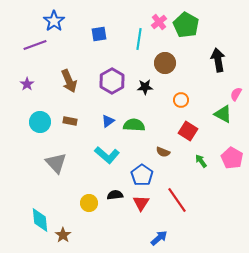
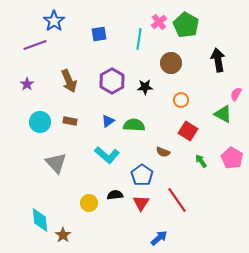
brown circle: moved 6 px right
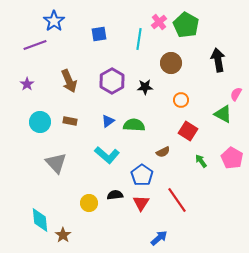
brown semicircle: rotated 48 degrees counterclockwise
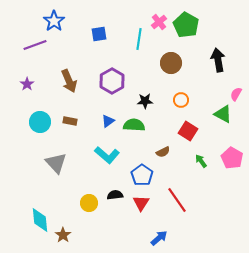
black star: moved 14 px down
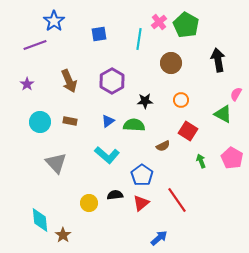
brown semicircle: moved 6 px up
green arrow: rotated 16 degrees clockwise
red triangle: rotated 18 degrees clockwise
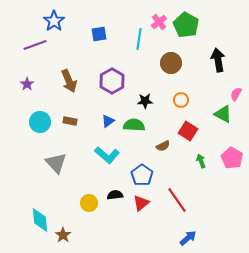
blue arrow: moved 29 px right
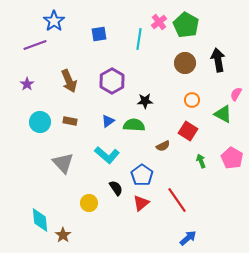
brown circle: moved 14 px right
orange circle: moved 11 px right
gray triangle: moved 7 px right
black semicircle: moved 1 px right, 7 px up; rotated 63 degrees clockwise
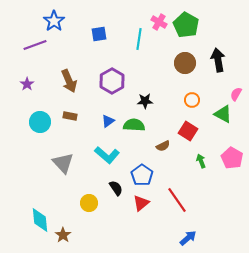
pink cross: rotated 21 degrees counterclockwise
brown rectangle: moved 5 px up
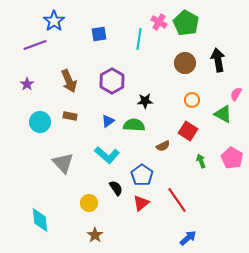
green pentagon: moved 2 px up
brown star: moved 32 px right
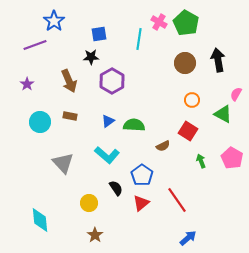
black star: moved 54 px left, 44 px up
